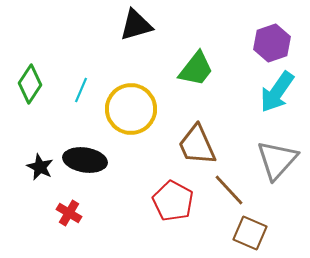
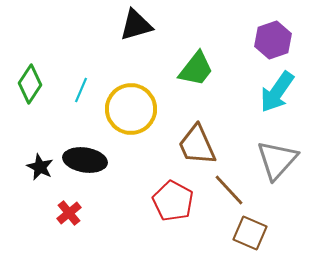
purple hexagon: moved 1 px right, 3 px up
red cross: rotated 20 degrees clockwise
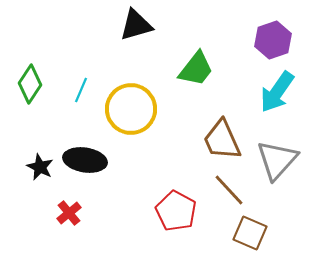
brown trapezoid: moved 25 px right, 5 px up
red pentagon: moved 3 px right, 10 px down
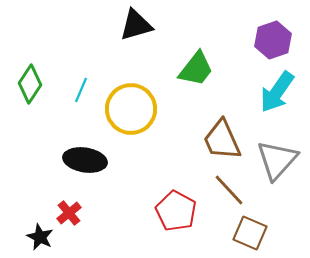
black star: moved 70 px down
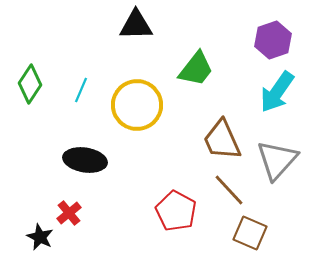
black triangle: rotated 15 degrees clockwise
yellow circle: moved 6 px right, 4 px up
